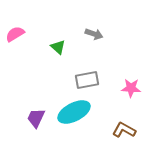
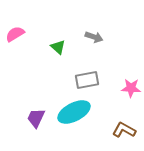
gray arrow: moved 3 px down
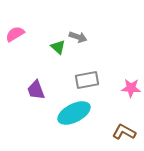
gray arrow: moved 16 px left
cyan ellipse: moved 1 px down
purple trapezoid: moved 28 px up; rotated 45 degrees counterclockwise
brown L-shape: moved 2 px down
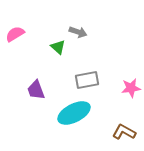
gray arrow: moved 5 px up
pink star: rotated 12 degrees counterclockwise
